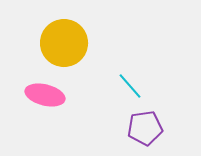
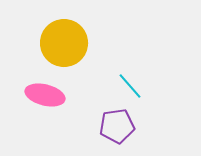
purple pentagon: moved 28 px left, 2 px up
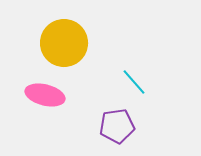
cyan line: moved 4 px right, 4 px up
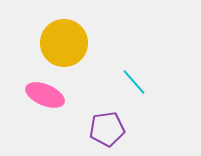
pink ellipse: rotated 9 degrees clockwise
purple pentagon: moved 10 px left, 3 px down
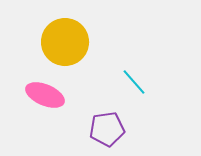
yellow circle: moved 1 px right, 1 px up
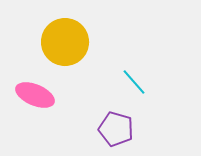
pink ellipse: moved 10 px left
purple pentagon: moved 9 px right; rotated 24 degrees clockwise
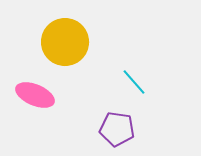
purple pentagon: moved 1 px right; rotated 8 degrees counterclockwise
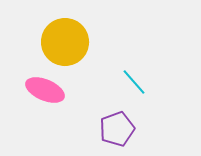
pink ellipse: moved 10 px right, 5 px up
purple pentagon: rotated 28 degrees counterclockwise
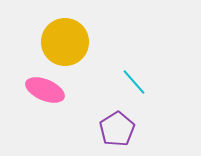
purple pentagon: rotated 12 degrees counterclockwise
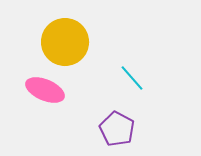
cyan line: moved 2 px left, 4 px up
purple pentagon: rotated 12 degrees counterclockwise
